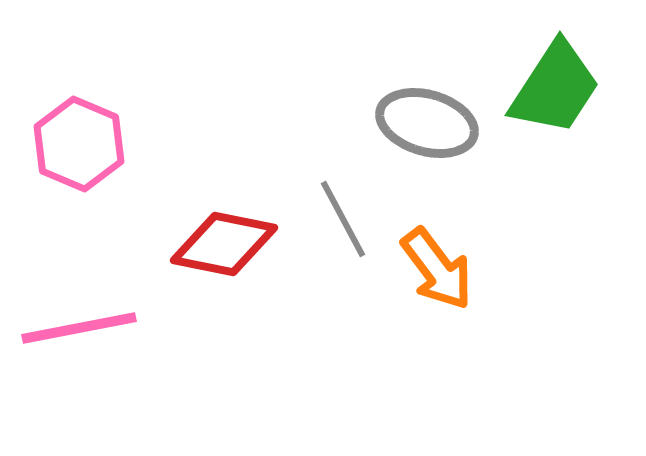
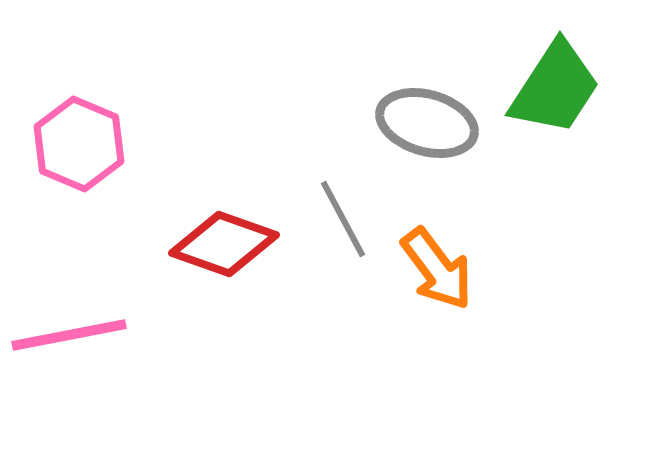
red diamond: rotated 8 degrees clockwise
pink line: moved 10 px left, 7 px down
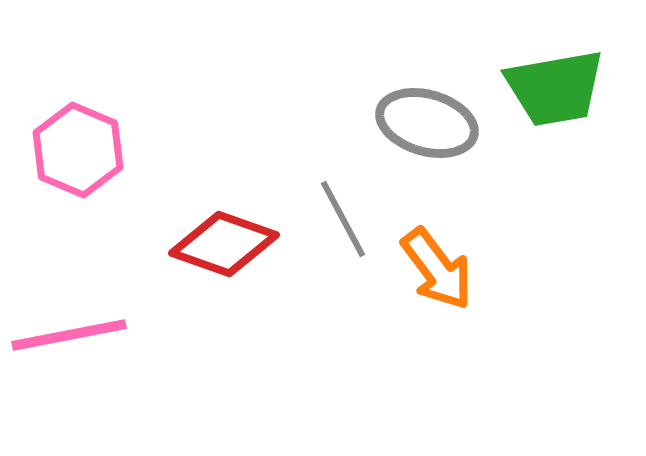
green trapezoid: rotated 47 degrees clockwise
pink hexagon: moved 1 px left, 6 px down
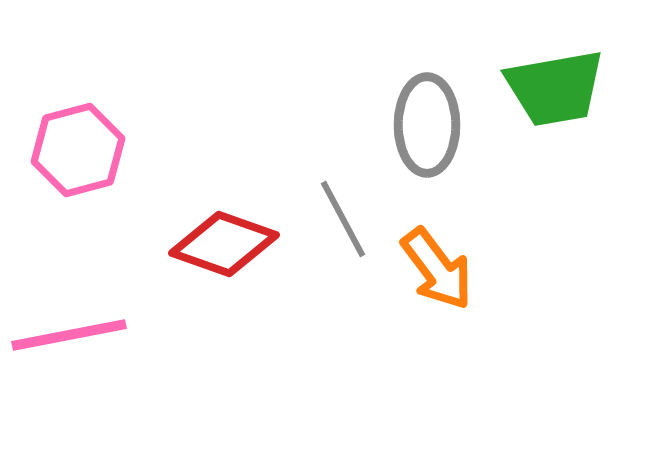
gray ellipse: moved 2 px down; rotated 74 degrees clockwise
pink hexagon: rotated 22 degrees clockwise
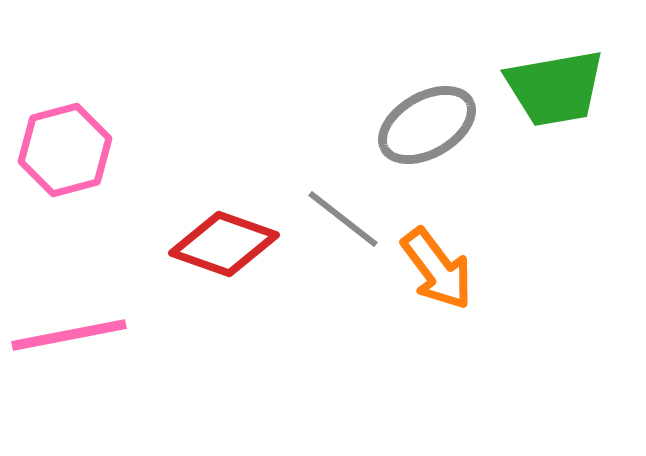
gray ellipse: rotated 60 degrees clockwise
pink hexagon: moved 13 px left
gray line: rotated 24 degrees counterclockwise
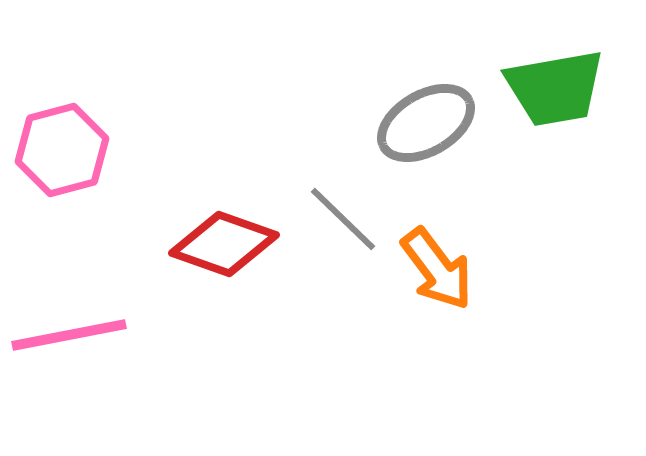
gray ellipse: moved 1 px left, 2 px up
pink hexagon: moved 3 px left
gray line: rotated 6 degrees clockwise
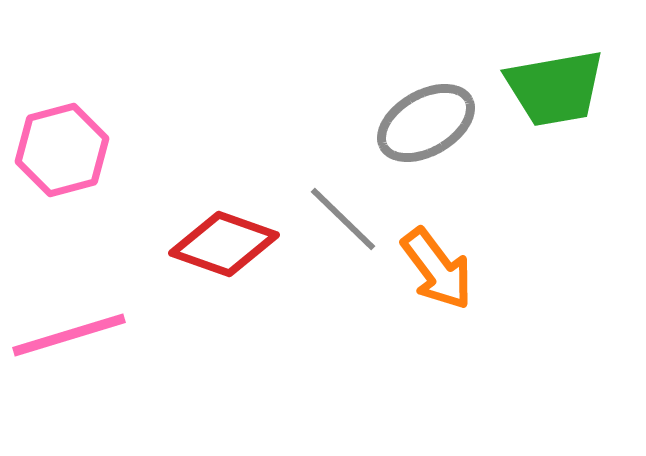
pink line: rotated 6 degrees counterclockwise
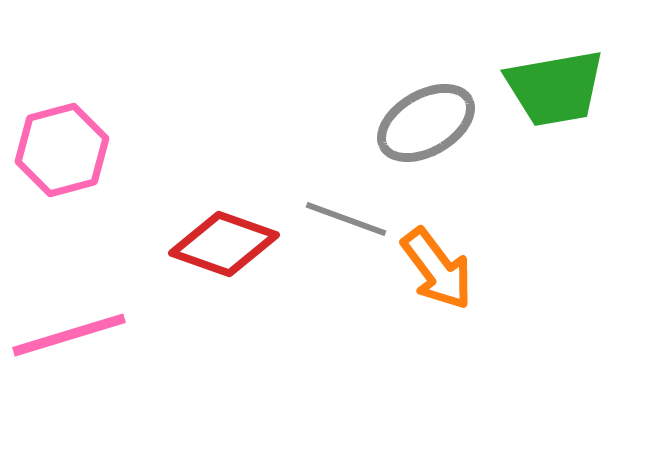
gray line: moved 3 px right; rotated 24 degrees counterclockwise
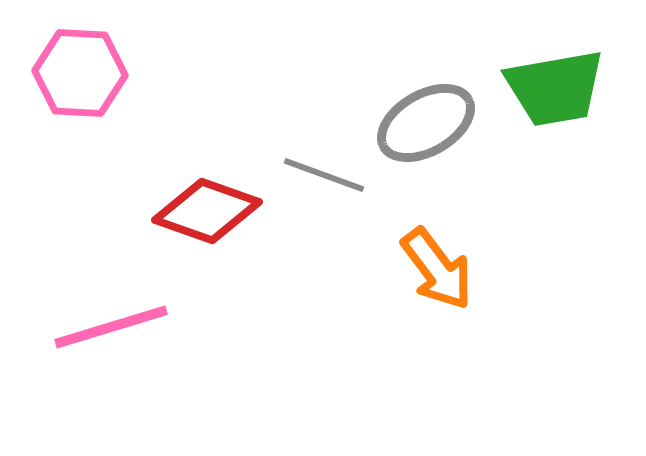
pink hexagon: moved 18 px right, 77 px up; rotated 18 degrees clockwise
gray line: moved 22 px left, 44 px up
red diamond: moved 17 px left, 33 px up
pink line: moved 42 px right, 8 px up
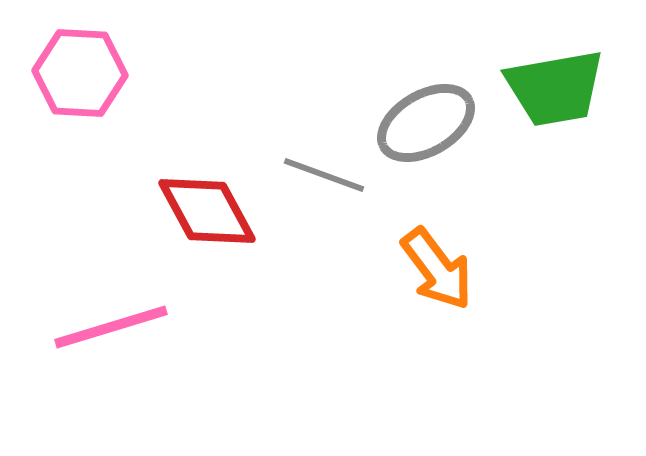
red diamond: rotated 42 degrees clockwise
